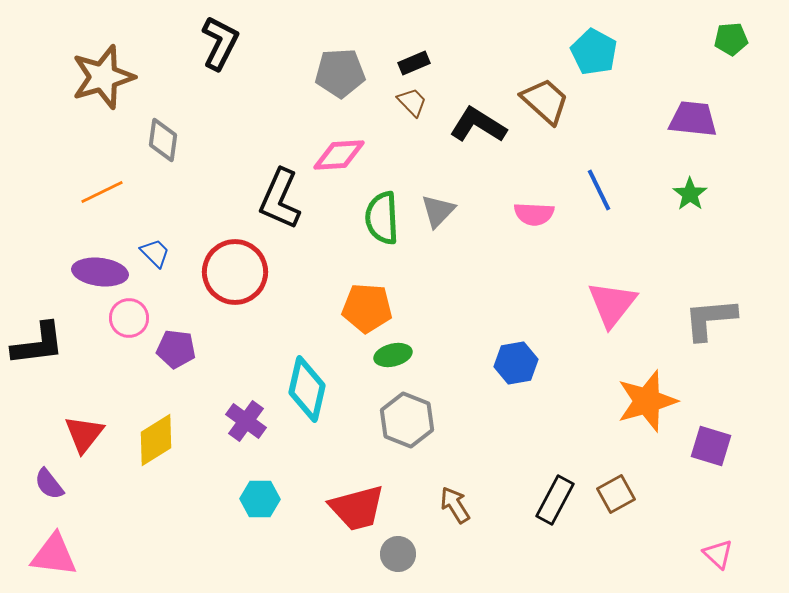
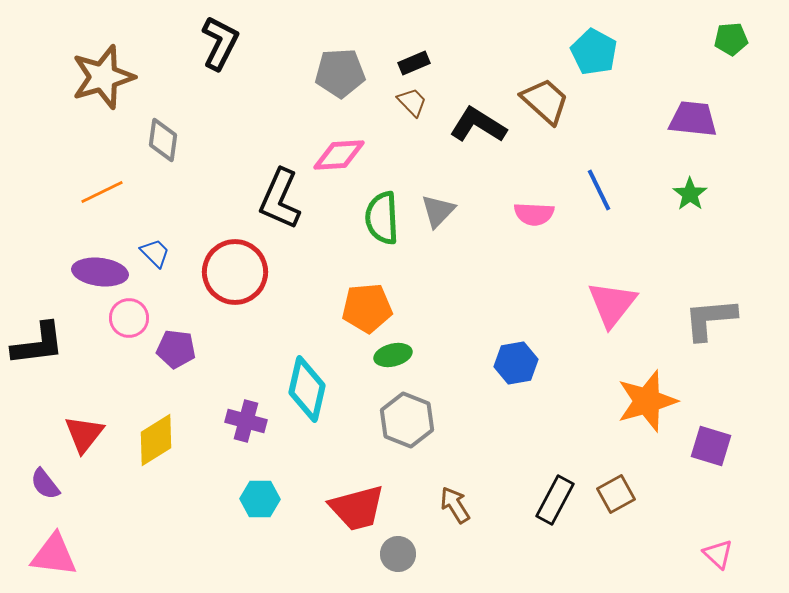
orange pentagon at (367, 308): rotated 9 degrees counterclockwise
purple cross at (246, 421): rotated 21 degrees counterclockwise
purple semicircle at (49, 484): moved 4 px left
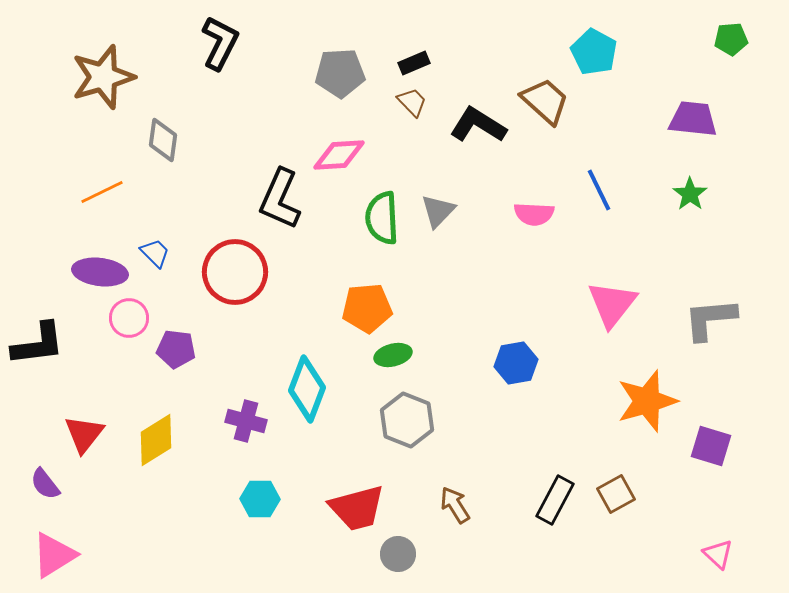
cyan diamond at (307, 389): rotated 8 degrees clockwise
pink triangle at (54, 555): rotated 39 degrees counterclockwise
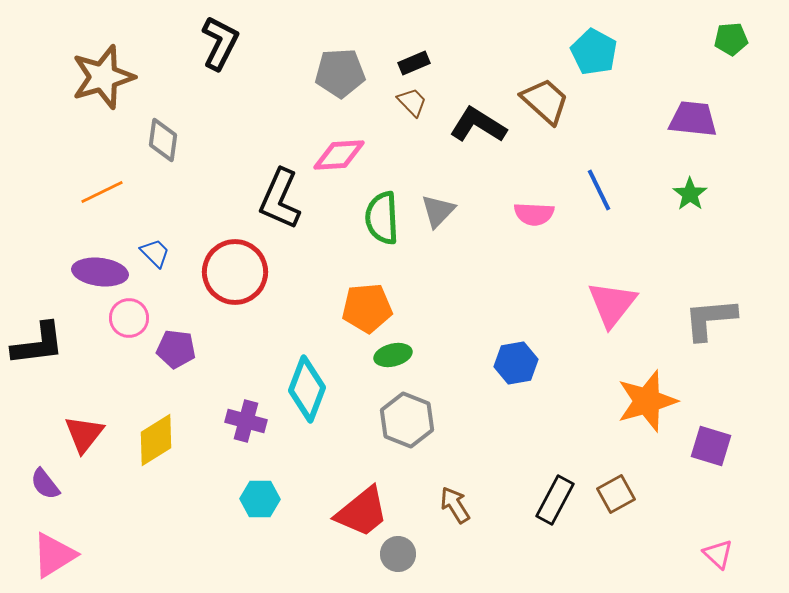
red trapezoid at (357, 508): moved 5 px right, 4 px down; rotated 24 degrees counterclockwise
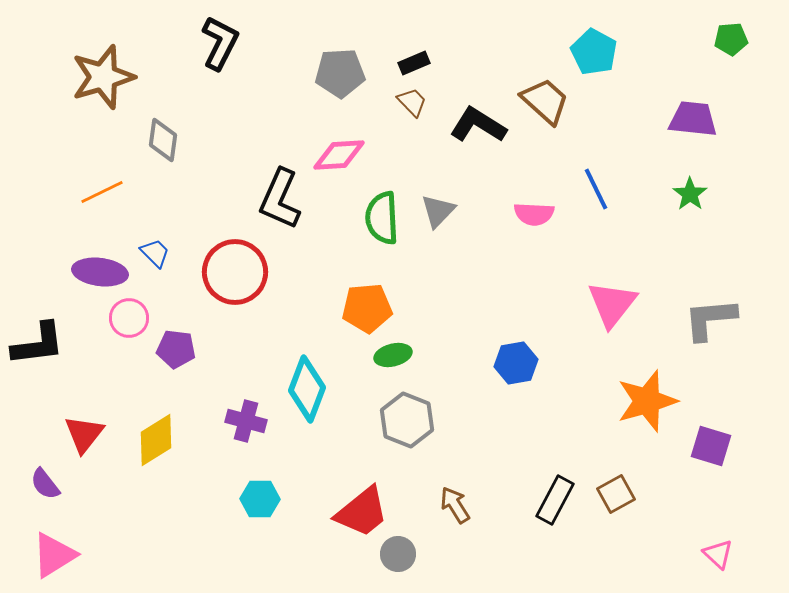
blue line at (599, 190): moved 3 px left, 1 px up
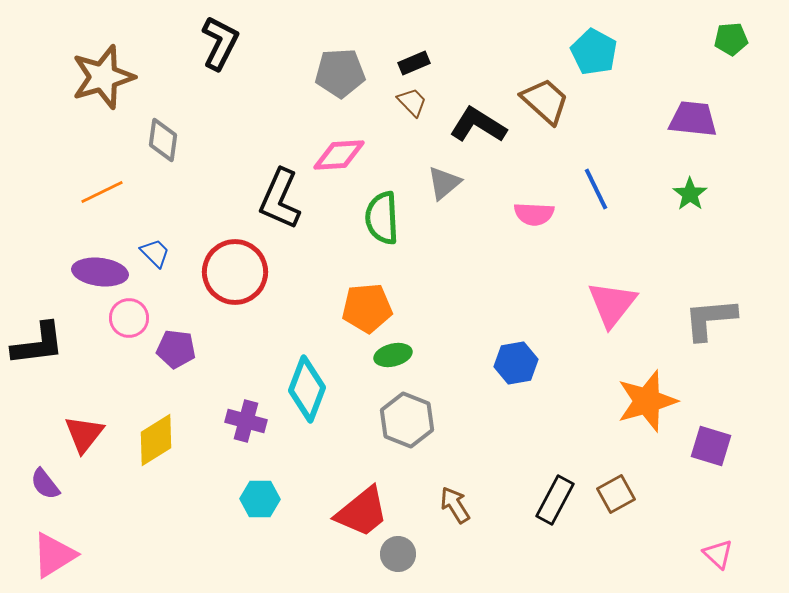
gray triangle at (438, 211): moved 6 px right, 28 px up; rotated 6 degrees clockwise
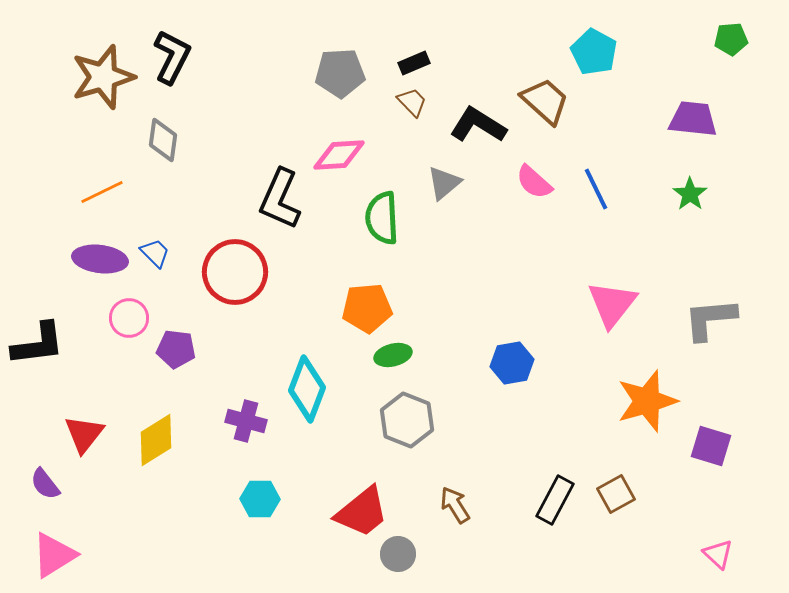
black L-shape at (220, 43): moved 48 px left, 14 px down
pink semicircle at (534, 214): moved 32 px up; rotated 39 degrees clockwise
purple ellipse at (100, 272): moved 13 px up
blue hexagon at (516, 363): moved 4 px left
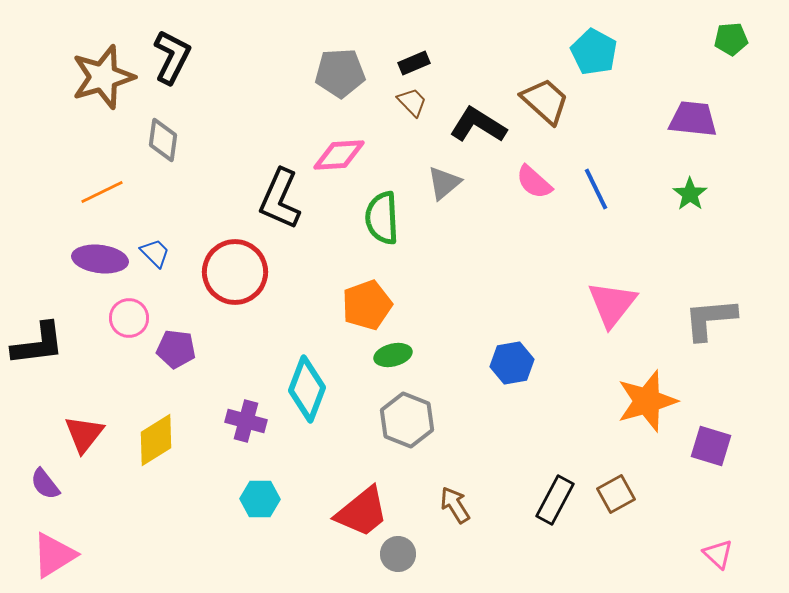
orange pentagon at (367, 308): moved 3 px up; rotated 15 degrees counterclockwise
